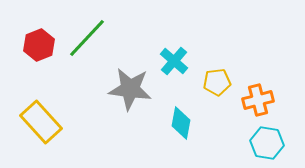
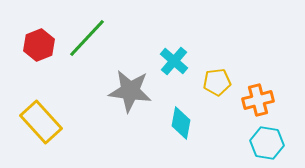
gray star: moved 2 px down
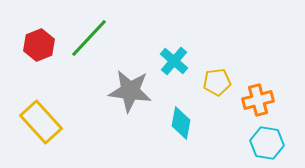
green line: moved 2 px right
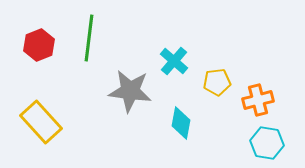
green line: rotated 36 degrees counterclockwise
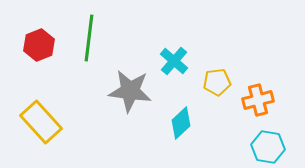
cyan diamond: rotated 36 degrees clockwise
cyan hexagon: moved 1 px right, 4 px down
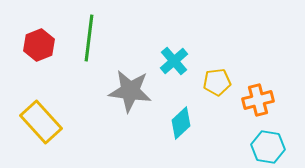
cyan cross: rotated 8 degrees clockwise
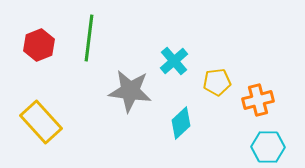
cyan hexagon: rotated 8 degrees counterclockwise
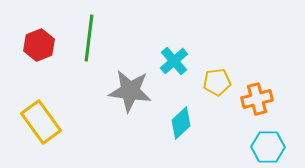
orange cross: moved 1 px left, 1 px up
yellow rectangle: rotated 6 degrees clockwise
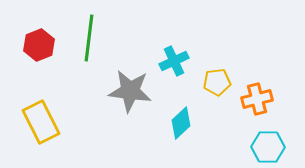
cyan cross: rotated 16 degrees clockwise
yellow rectangle: rotated 9 degrees clockwise
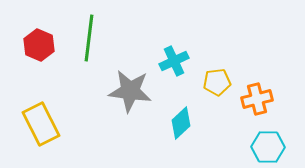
red hexagon: rotated 16 degrees counterclockwise
yellow rectangle: moved 2 px down
